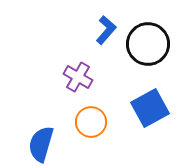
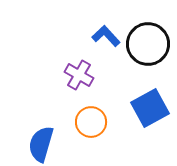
blue L-shape: moved 6 px down; rotated 84 degrees counterclockwise
purple cross: moved 1 px right, 2 px up
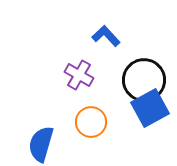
black circle: moved 4 px left, 36 px down
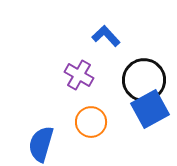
blue square: moved 1 px down
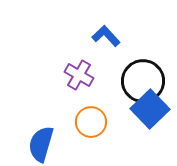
black circle: moved 1 px left, 1 px down
blue square: rotated 15 degrees counterclockwise
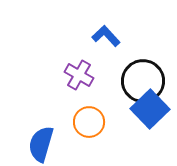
orange circle: moved 2 px left
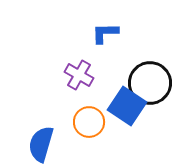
blue L-shape: moved 1 px left, 3 px up; rotated 48 degrees counterclockwise
black circle: moved 7 px right, 2 px down
blue square: moved 23 px left, 3 px up; rotated 12 degrees counterclockwise
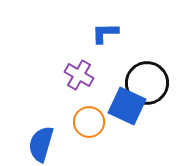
black circle: moved 3 px left
blue square: rotated 9 degrees counterclockwise
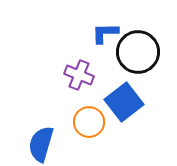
purple cross: rotated 8 degrees counterclockwise
black circle: moved 9 px left, 31 px up
blue square: moved 3 px left, 4 px up; rotated 27 degrees clockwise
